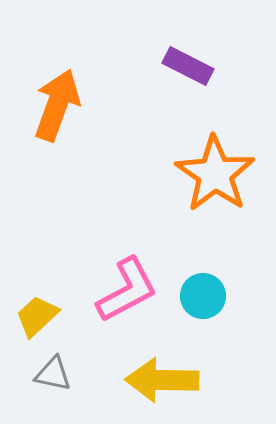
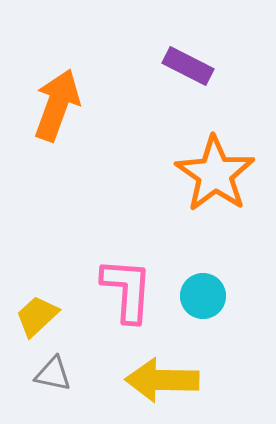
pink L-shape: rotated 58 degrees counterclockwise
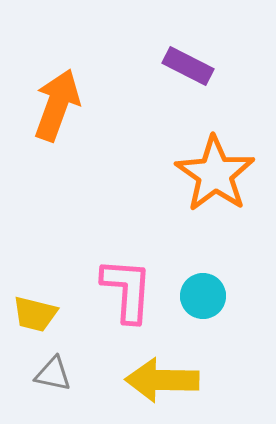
yellow trapezoid: moved 2 px left, 2 px up; rotated 123 degrees counterclockwise
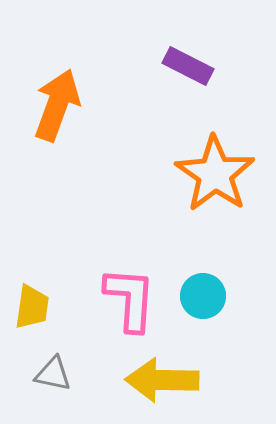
pink L-shape: moved 3 px right, 9 px down
yellow trapezoid: moved 3 px left, 7 px up; rotated 96 degrees counterclockwise
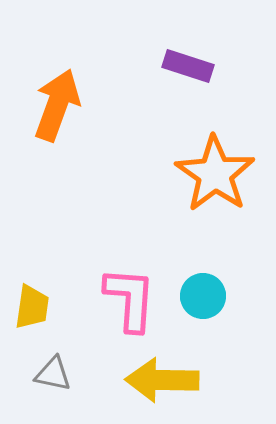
purple rectangle: rotated 9 degrees counterclockwise
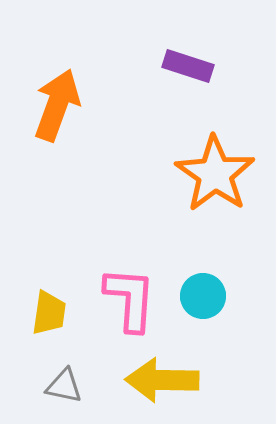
yellow trapezoid: moved 17 px right, 6 px down
gray triangle: moved 11 px right, 12 px down
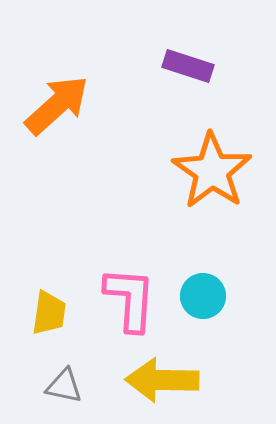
orange arrow: rotated 28 degrees clockwise
orange star: moved 3 px left, 3 px up
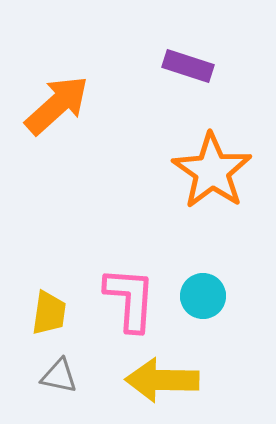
gray triangle: moved 5 px left, 10 px up
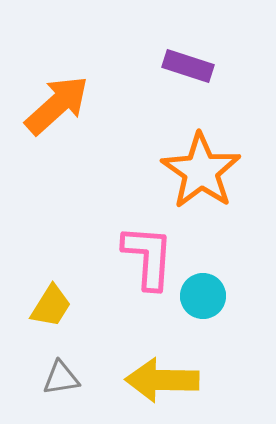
orange star: moved 11 px left
pink L-shape: moved 18 px right, 42 px up
yellow trapezoid: moved 2 px right, 7 px up; rotated 24 degrees clockwise
gray triangle: moved 2 px right, 2 px down; rotated 21 degrees counterclockwise
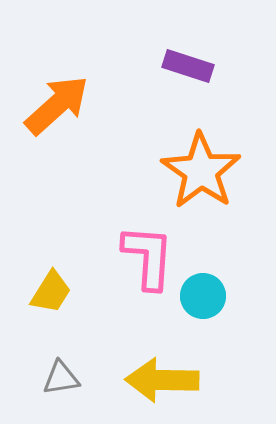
yellow trapezoid: moved 14 px up
